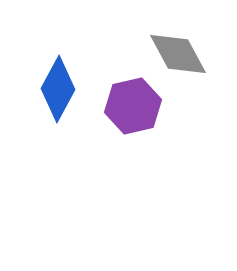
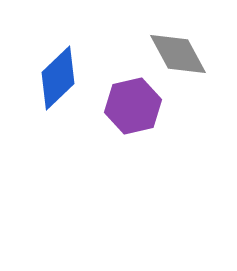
blue diamond: moved 11 px up; rotated 18 degrees clockwise
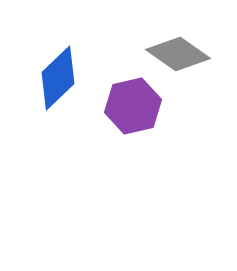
gray diamond: rotated 26 degrees counterclockwise
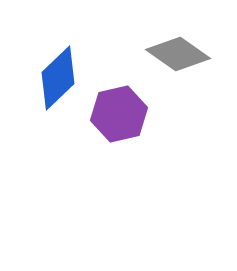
purple hexagon: moved 14 px left, 8 px down
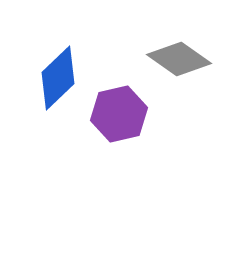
gray diamond: moved 1 px right, 5 px down
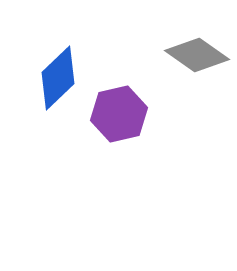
gray diamond: moved 18 px right, 4 px up
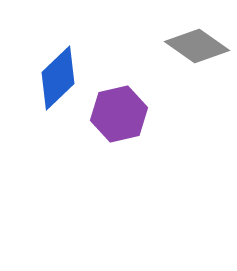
gray diamond: moved 9 px up
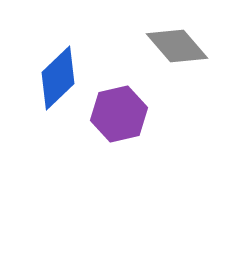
gray diamond: moved 20 px left; rotated 14 degrees clockwise
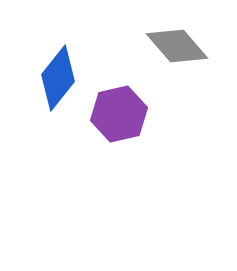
blue diamond: rotated 8 degrees counterclockwise
